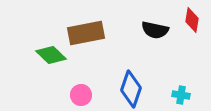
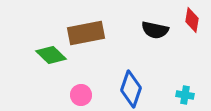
cyan cross: moved 4 px right
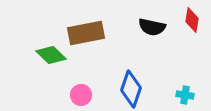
black semicircle: moved 3 px left, 3 px up
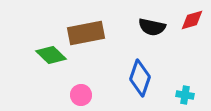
red diamond: rotated 65 degrees clockwise
blue diamond: moved 9 px right, 11 px up
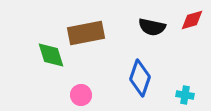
green diamond: rotated 28 degrees clockwise
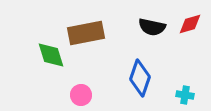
red diamond: moved 2 px left, 4 px down
